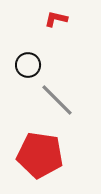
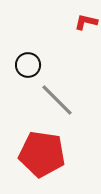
red L-shape: moved 30 px right, 3 px down
red pentagon: moved 2 px right, 1 px up
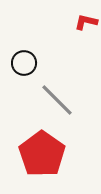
black circle: moved 4 px left, 2 px up
red pentagon: rotated 27 degrees clockwise
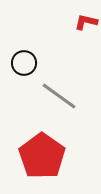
gray line: moved 2 px right, 4 px up; rotated 9 degrees counterclockwise
red pentagon: moved 2 px down
